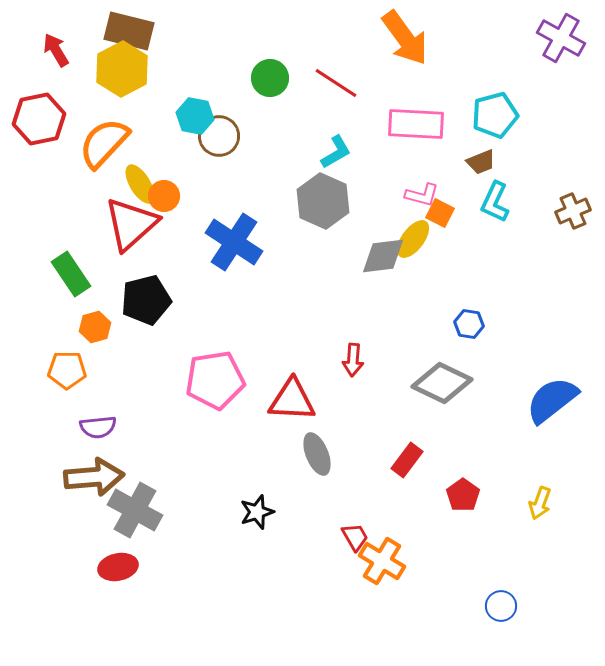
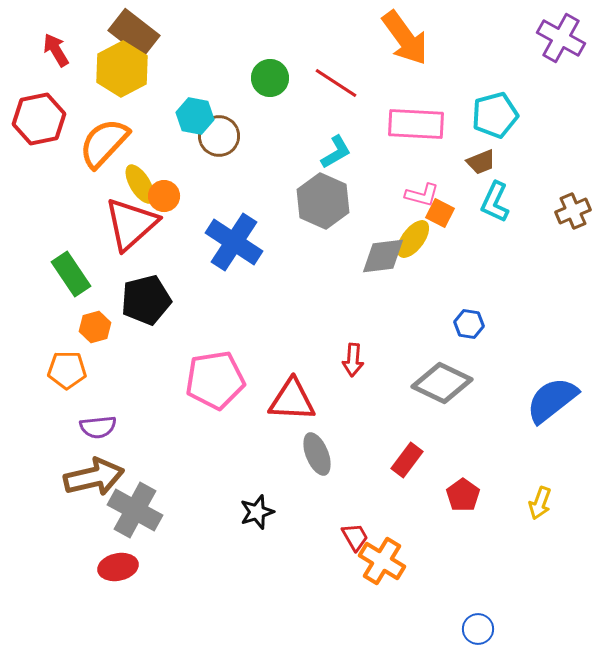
brown rectangle at (129, 31): moved 5 px right, 2 px down; rotated 24 degrees clockwise
brown arrow at (94, 477): rotated 8 degrees counterclockwise
blue circle at (501, 606): moved 23 px left, 23 px down
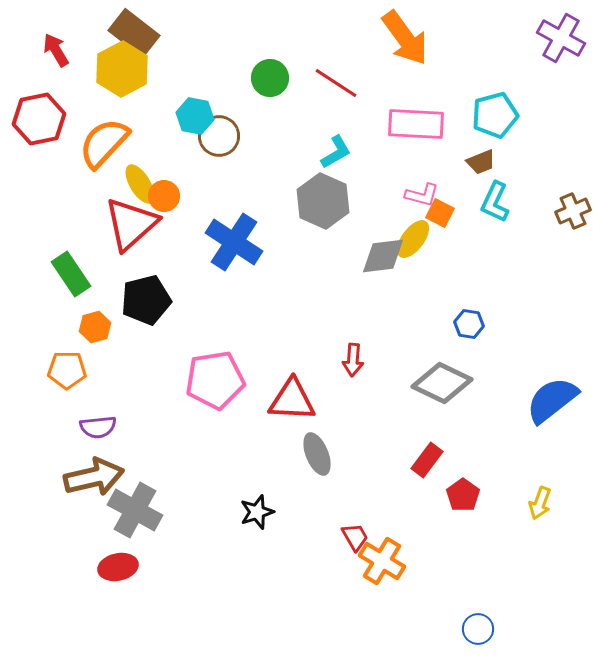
red rectangle at (407, 460): moved 20 px right
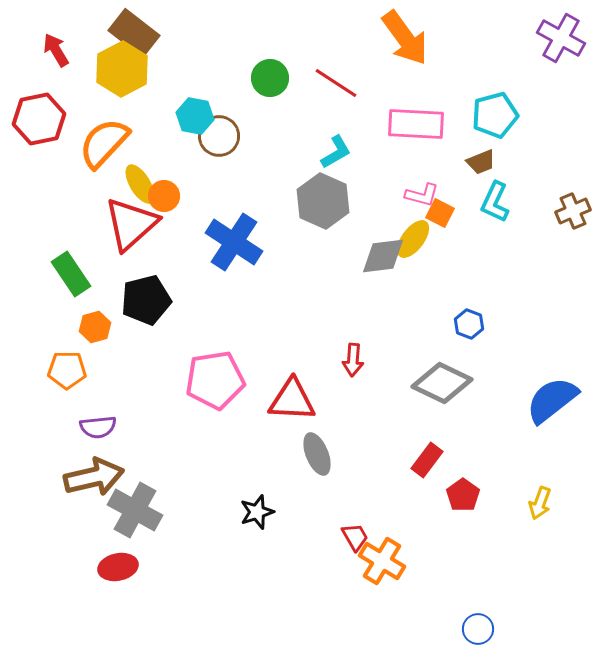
blue hexagon at (469, 324): rotated 12 degrees clockwise
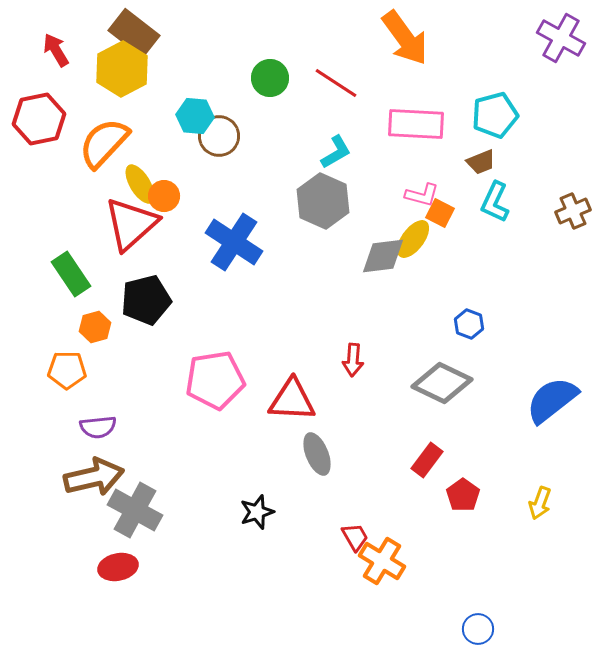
cyan hexagon at (195, 116): rotated 6 degrees counterclockwise
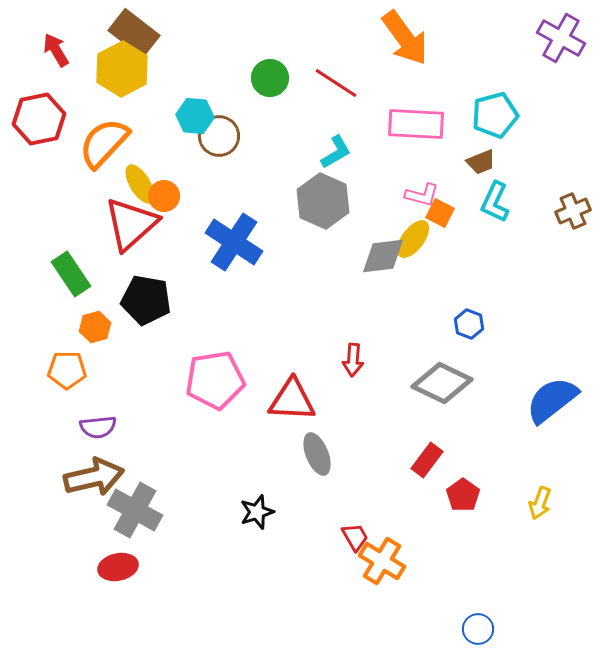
black pentagon at (146, 300): rotated 24 degrees clockwise
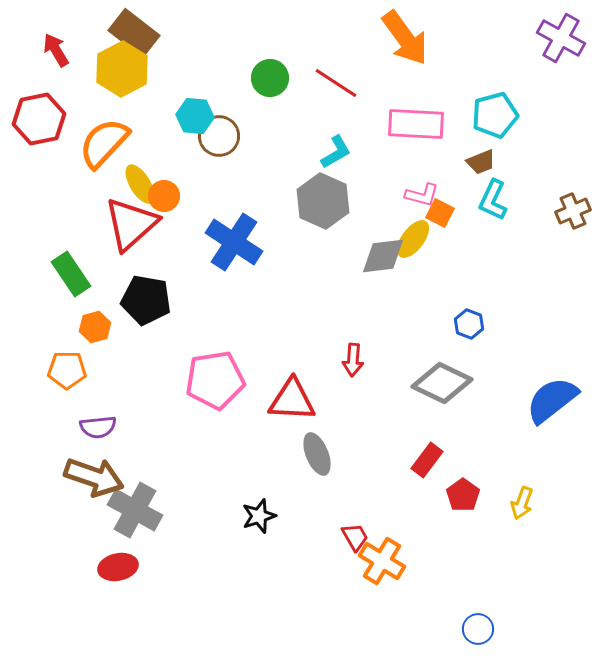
cyan L-shape at (495, 202): moved 2 px left, 2 px up
brown arrow at (94, 477): rotated 32 degrees clockwise
yellow arrow at (540, 503): moved 18 px left
black star at (257, 512): moved 2 px right, 4 px down
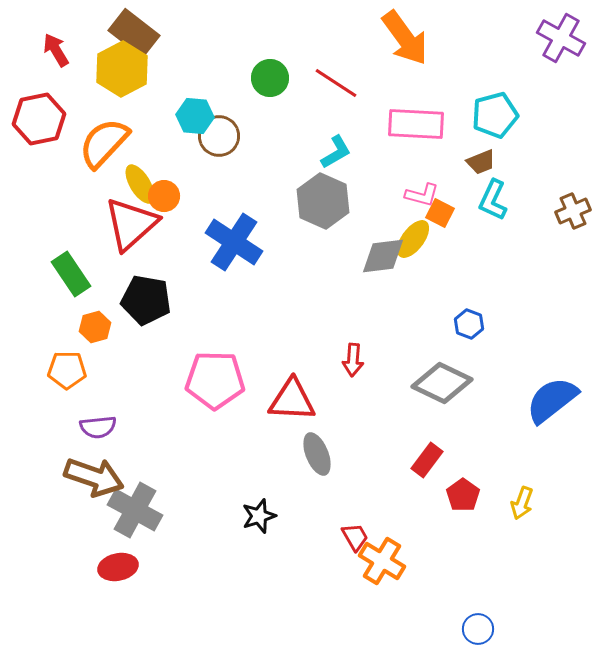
pink pentagon at (215, 380): rotated 10 degrees clockwise
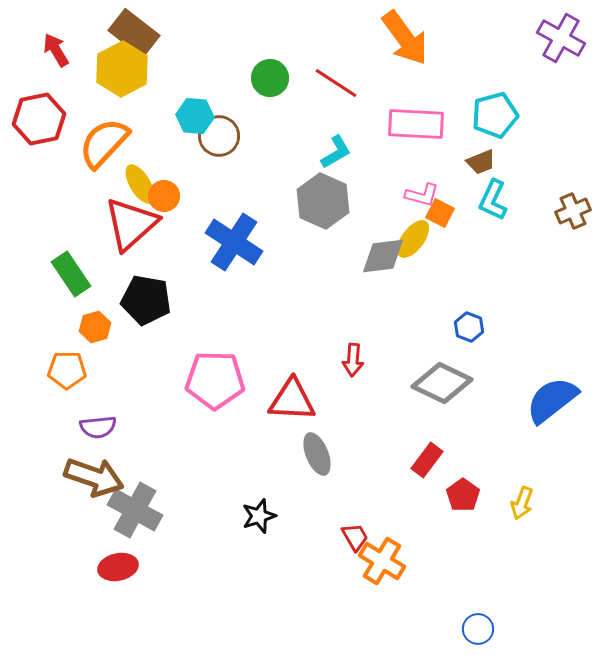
blue hexagon at (469, 324): moved 3 px down
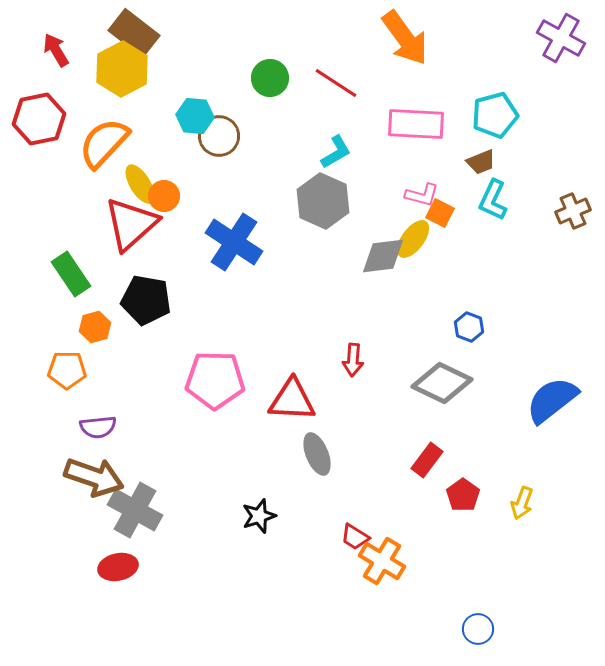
red trapezoid at (355, 537): rotated 152 degrees clockwise
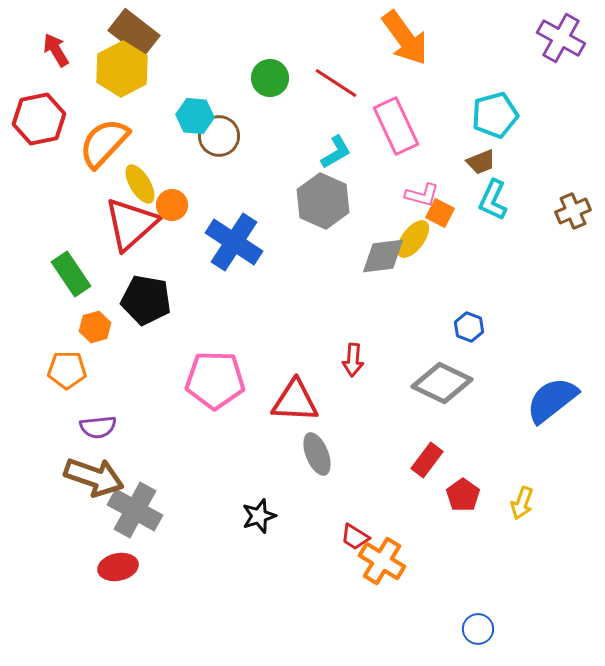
pink rectangle at (416, 124): moved 20 px left, 2 px down; rotated 62 degrees clockwise
orange circle at (164, 196): moved 8 px right, 9 px down
red triangle at (292, 400): moved 3 px right, 1 px down
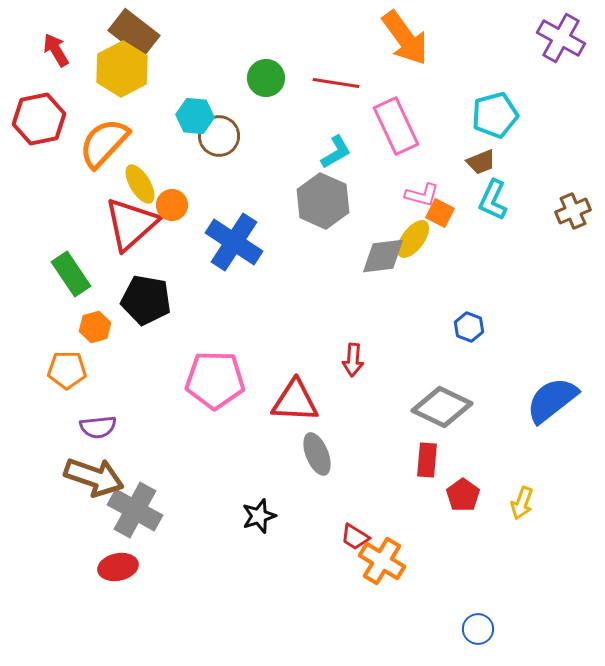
green circle at (270, 78): moved 4 px left
red line at (336, 83): rotated 24 degrees counterclockwise
gray diamond at (442, 383): moved 24 px down
red rectangle at (427, 460): rotated 32 degrees counterclockwise
